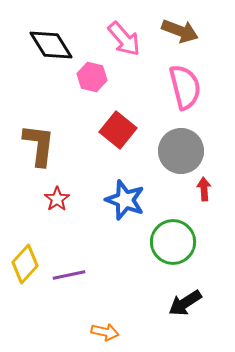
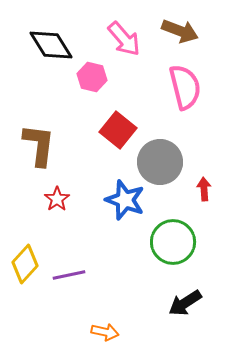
gray circle: moved 21 px left, 11 px down
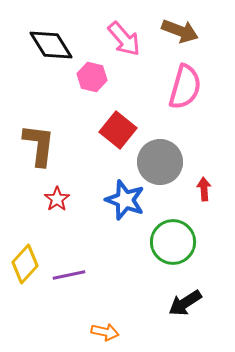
pink semicircle: rotated 30 degrees clockwise
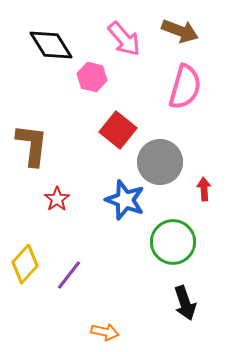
brown L-shape: moved 7 px left
purple line: rotated 40 degrees counterclockwise
black arrow: rotated 76 degrees counterclockwise
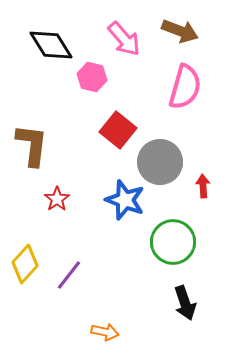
red arrow: moved 1 px left, 3 px up
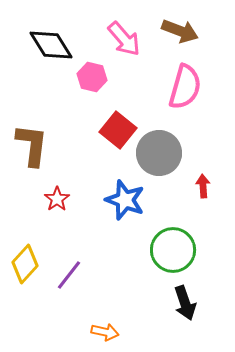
gray circle: moved 1 px left, 9 px up
green circle: moved 8 px down
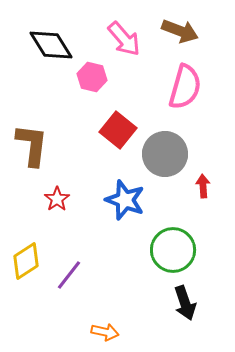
gray circle: moved 6 px right, 1 px down
yellow diamond: moved 1 px right, 3 px up; rotated 15 degrees clockwise
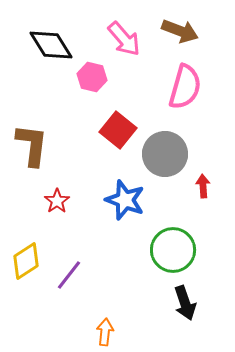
red star: moved 2 px down
orange arrow: rotated 96 degrees counterclockwise
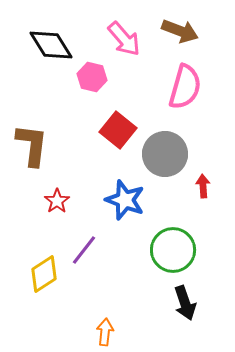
yellow diamond: moved 18 px right, 13 px down
purple line: moved 15 px right, 25 px up
